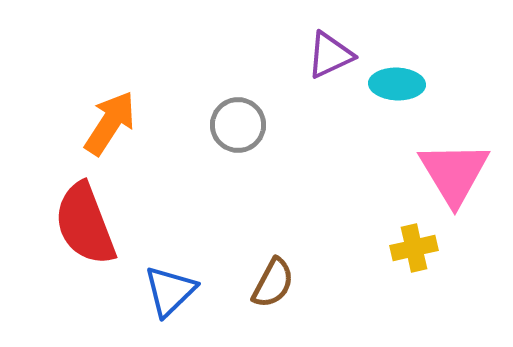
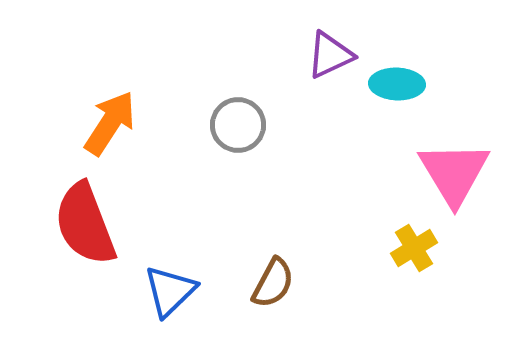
yellow cross: rotated 18 degrees counterclockwise
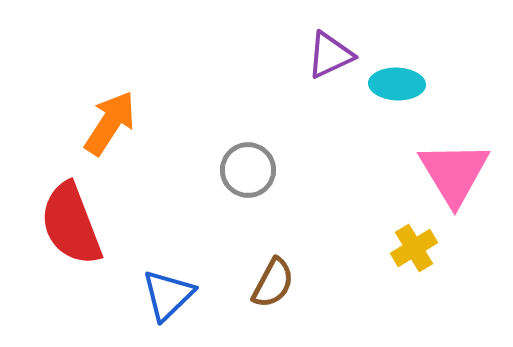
gray circle: moved 10 px right, 45 px down
red semicircle: moved 14 px left
blue triangle: moved 2 px left, 4 px down
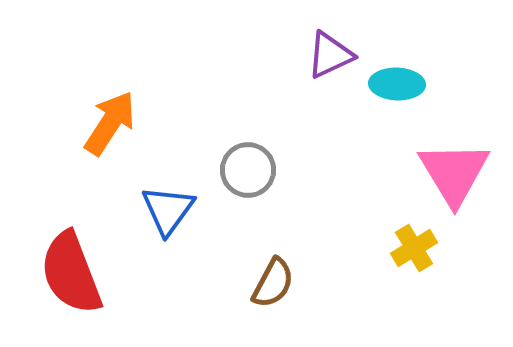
red semicircle: moved 49 px down
blue triangle: moved 85 px up; rotated 10 degrees counterclockwise
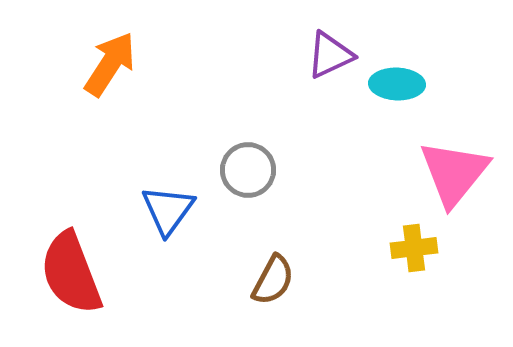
orange arrow: moved 59 px up
pink triangle: rotated 10 degrees clockwise
yellow cross: rotated 24 degrees clockwise
brown semicircle: moved 3 px up
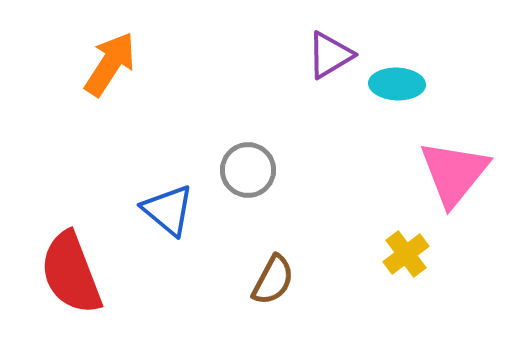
purple triangle: rotated 6 degrees counterclockwise
blue triangle: rotated 26 degrees counterclockwise
yellow cross: moved 8 px left, 6 px down; rotated 30 degrees counterclockwise
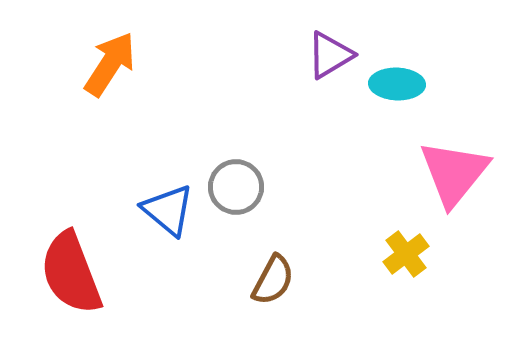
gray circle: moved 12 px left, 17 px down
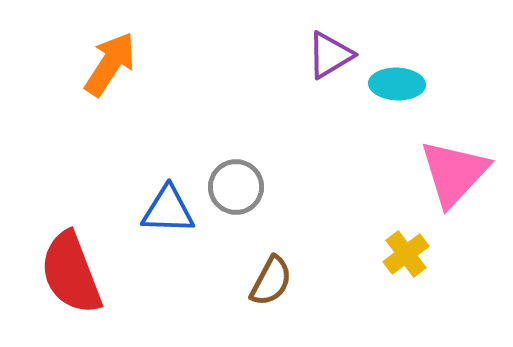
pink triangle: rotated 4 degrees clockwise
blue triangle: rotated 38 degrees counterclockwise
brown semicircle: moved 2 px left, 1 px down
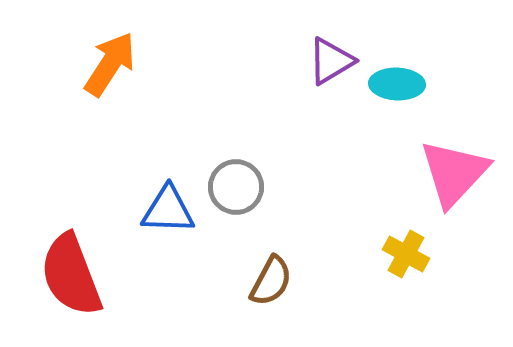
purple triangle: moved 1 px right, 6 px down
yellow cross: rotated 24 degrees counterclockwise
red semicircle: moved 2 px down
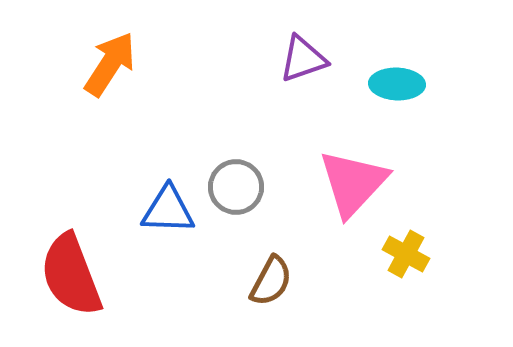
purple triangle: moved 28 px left, 2 px up; rotated 12 degrees clockwise
pink triangle: moved 101 px left, 10 px down
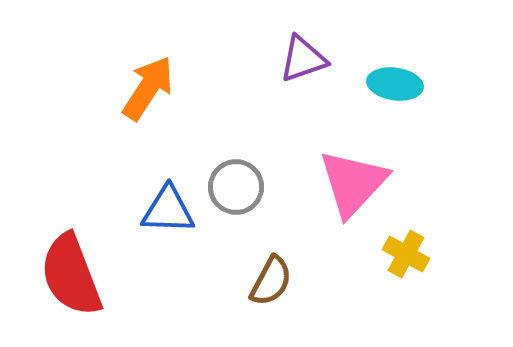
orange arrow: moved 38 px right, 24 px down
cyan ellipse: moved 2 px left; rotated 6 degrees clockwise
